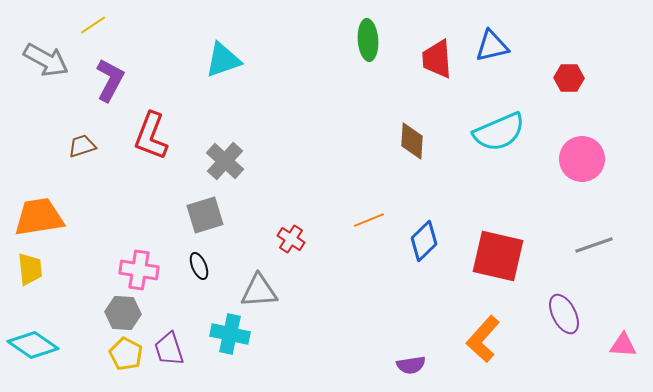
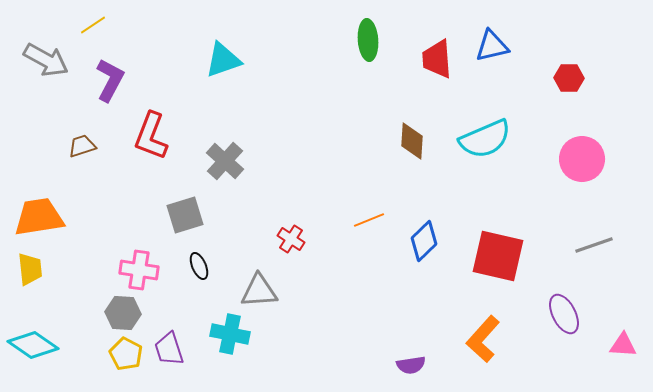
cyan semicircle: moved 14 px left, 7 px down
gray square: moved 20 px left
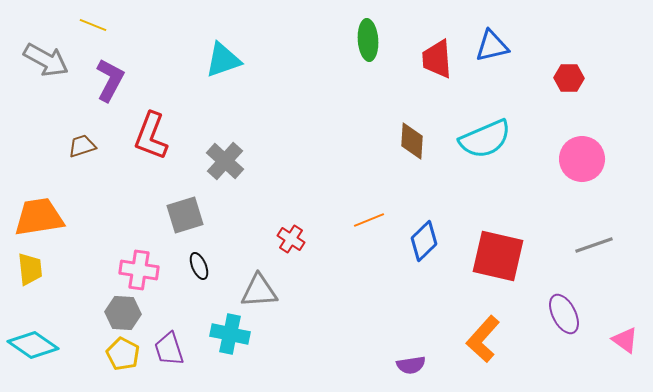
yellow line: rotated 56 degrees clockwise
pink triangle: moved 2 px right, 5 px up; rotated 32 degrees clockwise
yellow pentagon: moved 3 px left
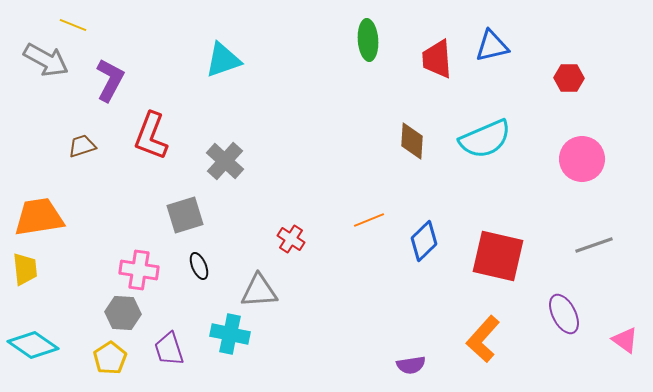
yellow line: moved 20 px left
yellow trapezoid: moved 5 px left
yellow pentagon: moved 13 px left, 4 px down; rotated 12 degrees clockwise
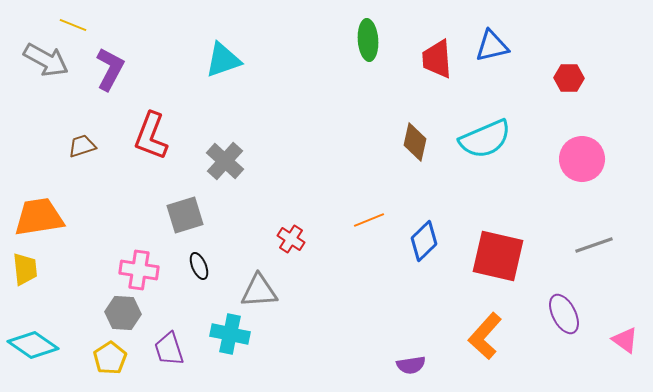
purple L-shape: moved 11 px up
brown diamond: moved 3 px right, 1 px down; rotated 9 degrees clockwise
orange L-shape: moved 2 px right, 3 px up
